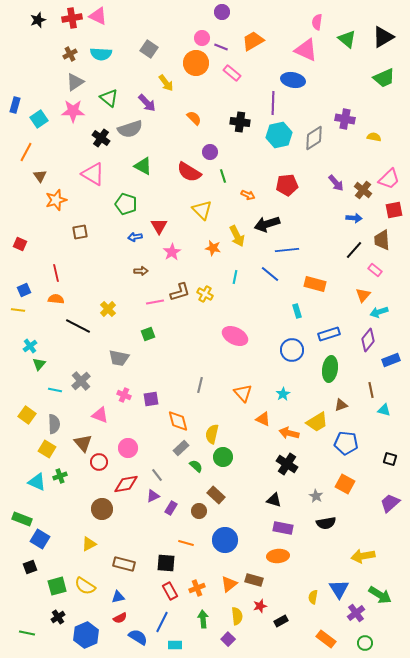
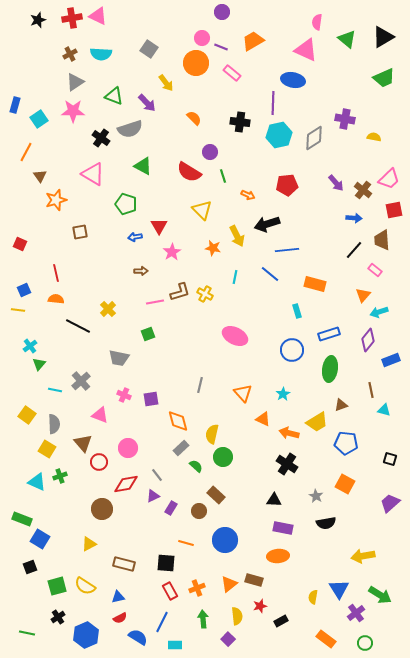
green triangle at (109, 98): moved 5 px right, 2 px up; rotated 18 degrees counterclockwise
black triangle at (274, 500): rotated 14 degrees counterclockwise
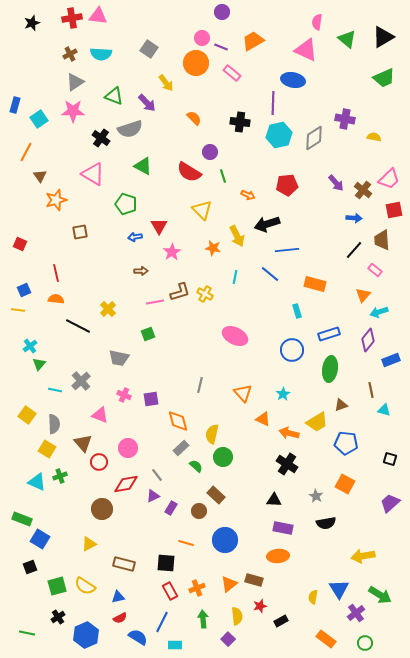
pink triangle at (98, 16): rotated 18 degrees counterclockwise
black star at (38, 20): moved 6 px left, 3 px down
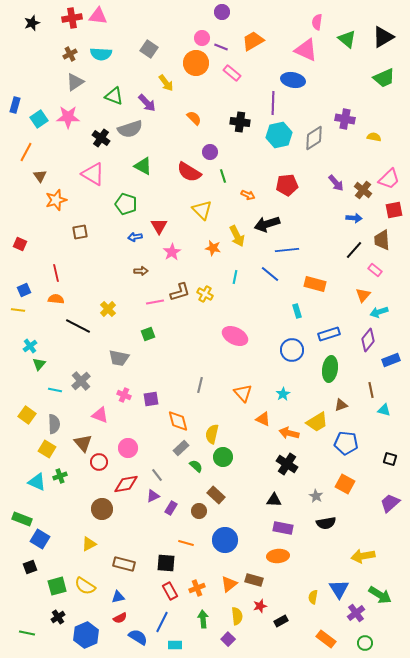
pink star at (73, 111): moved 5 px left, 6 px down
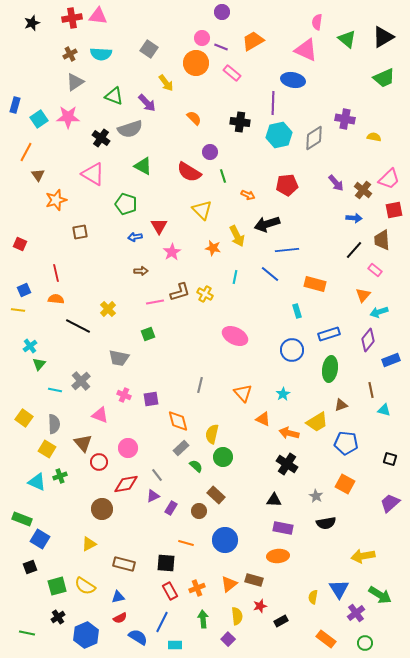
brown triangle at (40, 176): moved 2 px left, 1 px up
yellow square at (27, 415): moved 3 px left, 3 px down
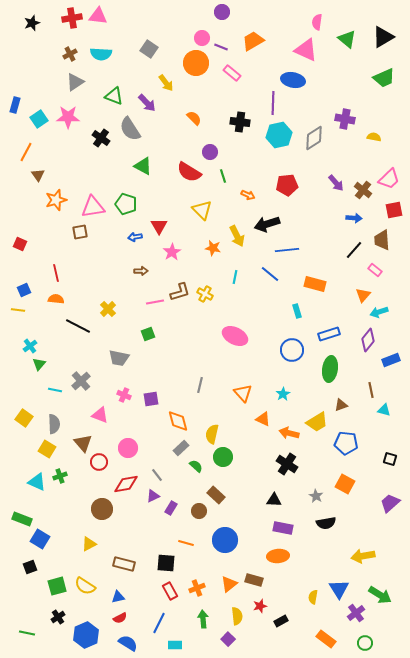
gray semicircle at (130, 129): rotated 75 degrees clockwise
pink triangle at (93, 174): moved 33 px down; rotated 40 degrees counterclockwise
blue line at (162, 622): moved 3 px left, 1 px down
blue semicircle at (138, 637): moved 10 px left, 6 px down
